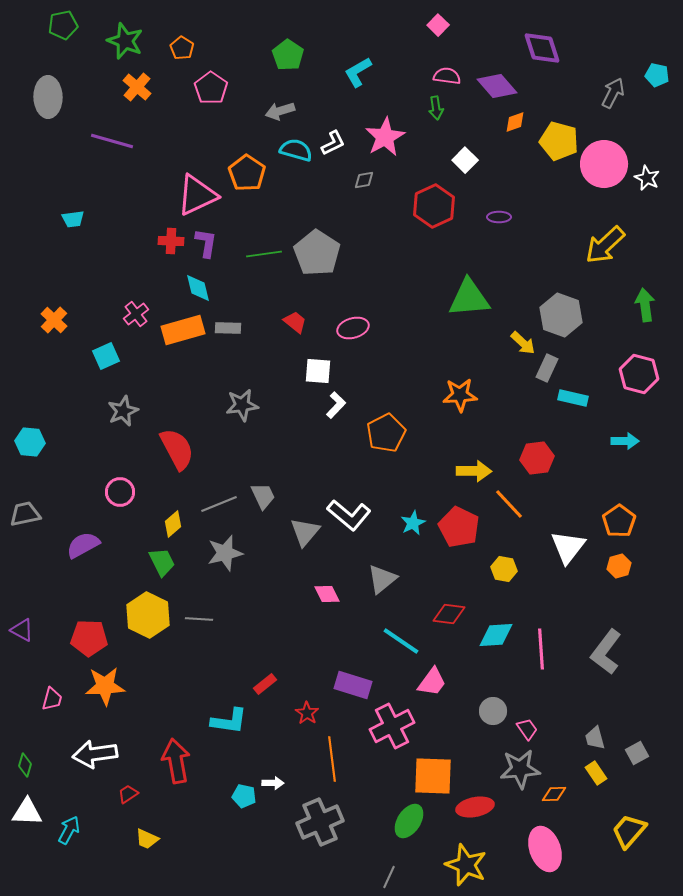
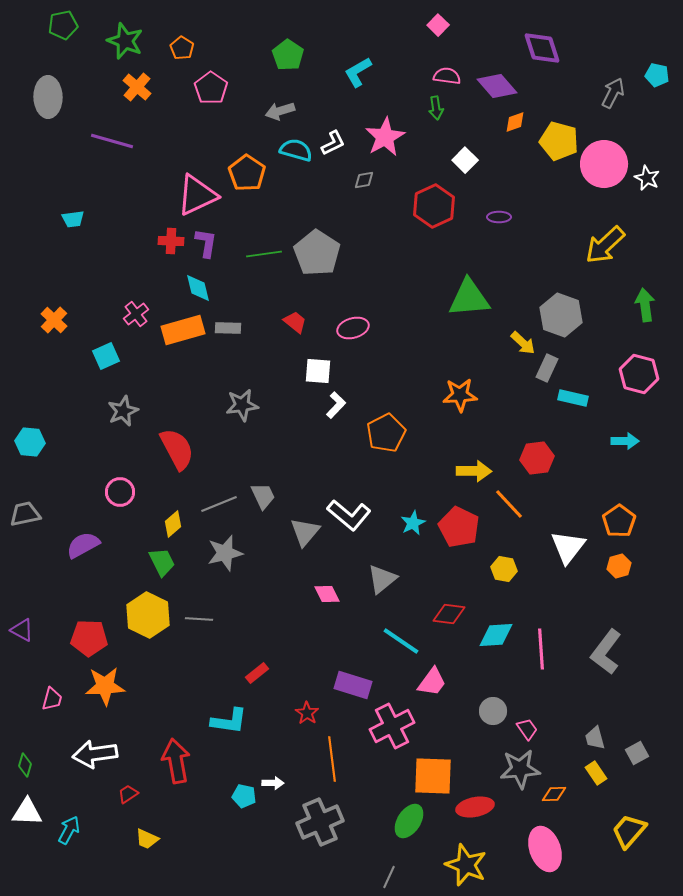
red rectangle at (265, 684): moved 8 px left, 11 px up
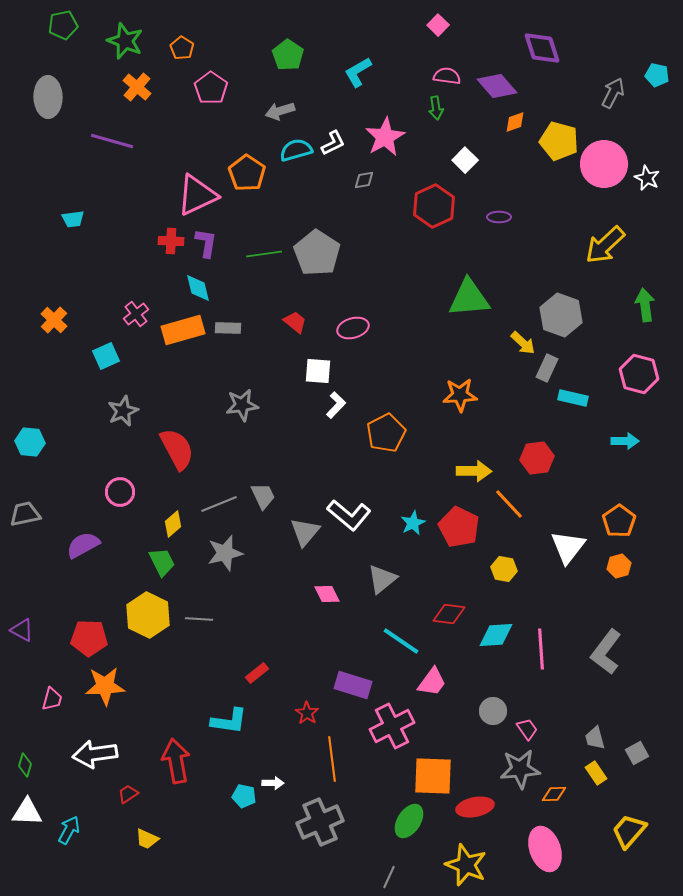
cyan semicircle at (296, 150): rotated 32 degrees counterclockwise
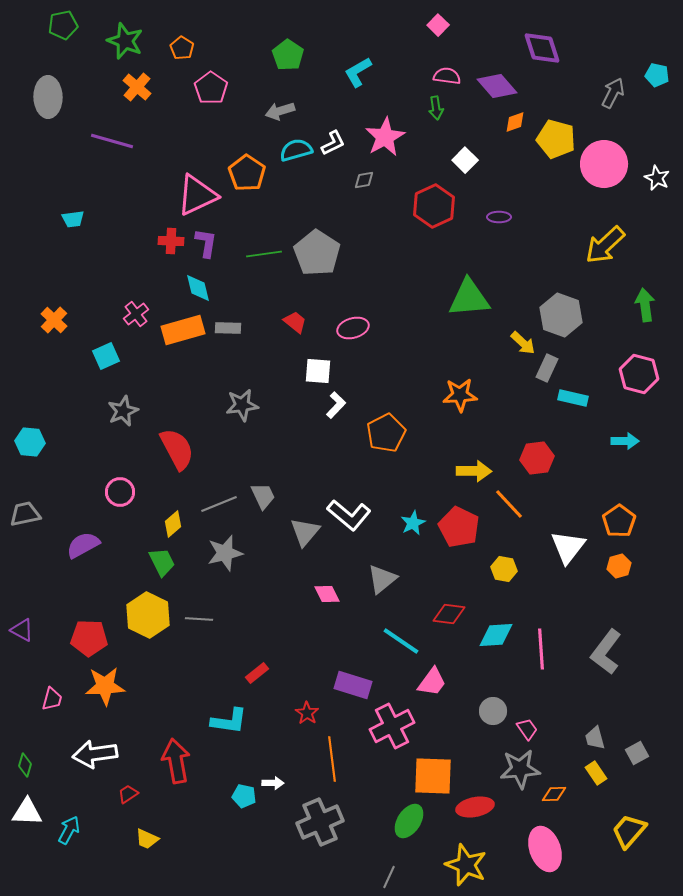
yellow pentagon at (559, 141): moved 3 px left, 2 px up
white star at (647, 178): moved 10 px right
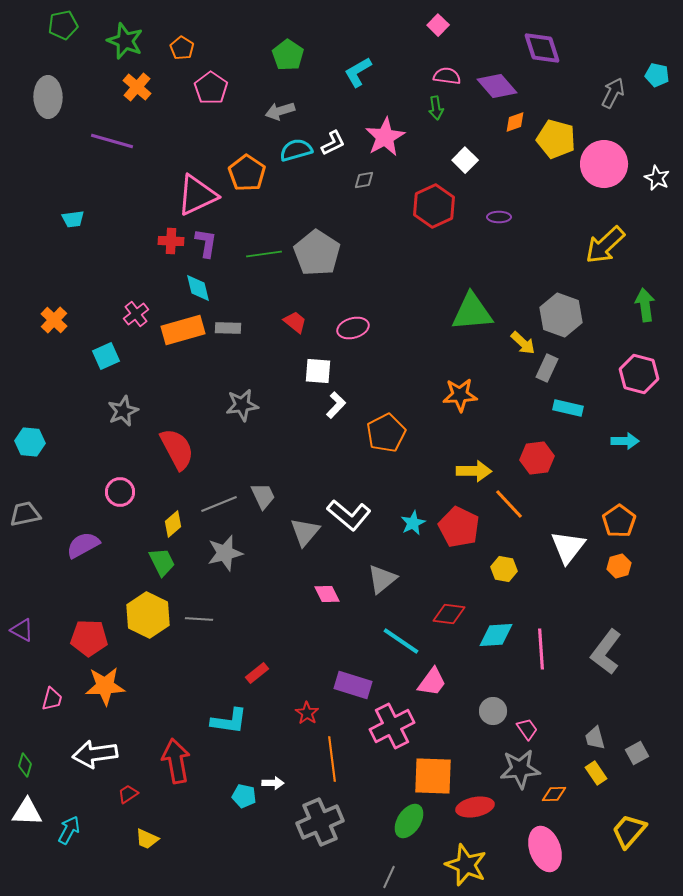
green triangle at (469, 298): moved 3 px right, 14 px down
cyan rectangle at (573, 398): moved 5 px left, 10 px down
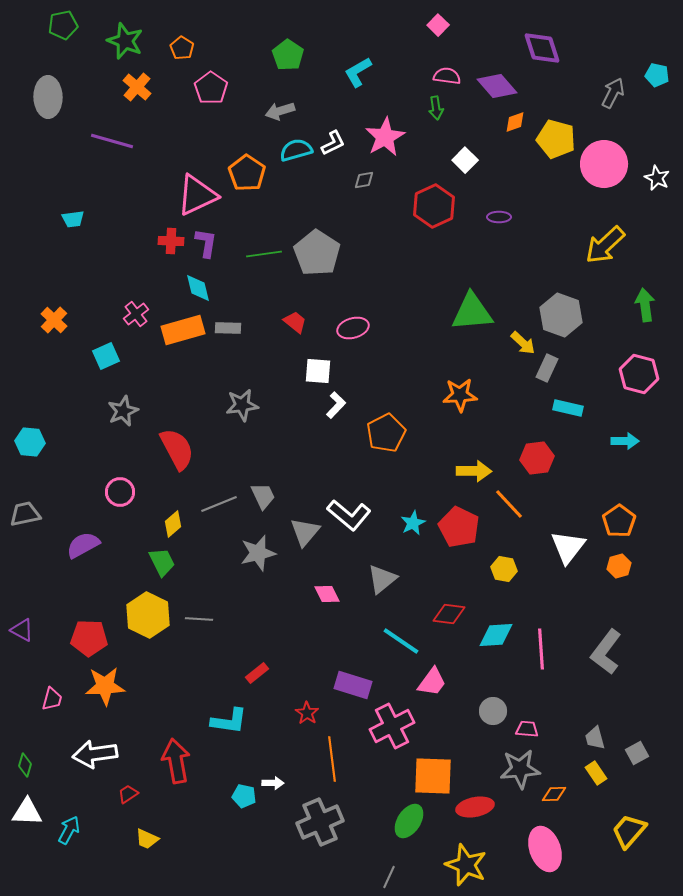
gray star at (225, 553): moved 33 px right
pink trapezoid at (527, 729): rotated 50 degrees counterclockwise
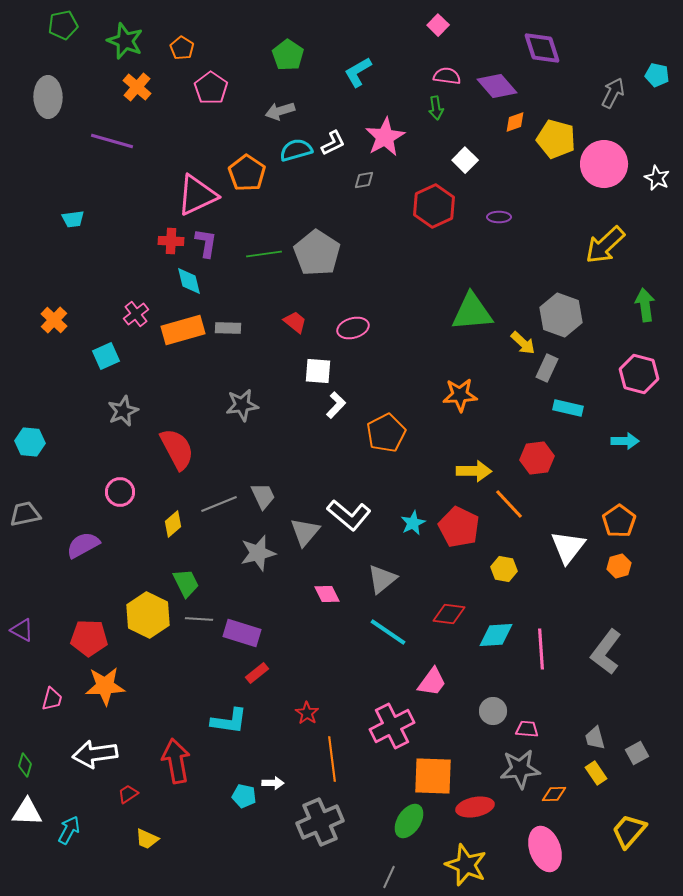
cyan diamond at (198, 288): moved 9 px left, 7 px up
green trapezoid at (162, 562): moved 24 px right, 21 px down
cyan line at (401, 641): moved 13 px left, 9 px up
purple rectangle at (353, 685): moved 111 px left, 52 px up
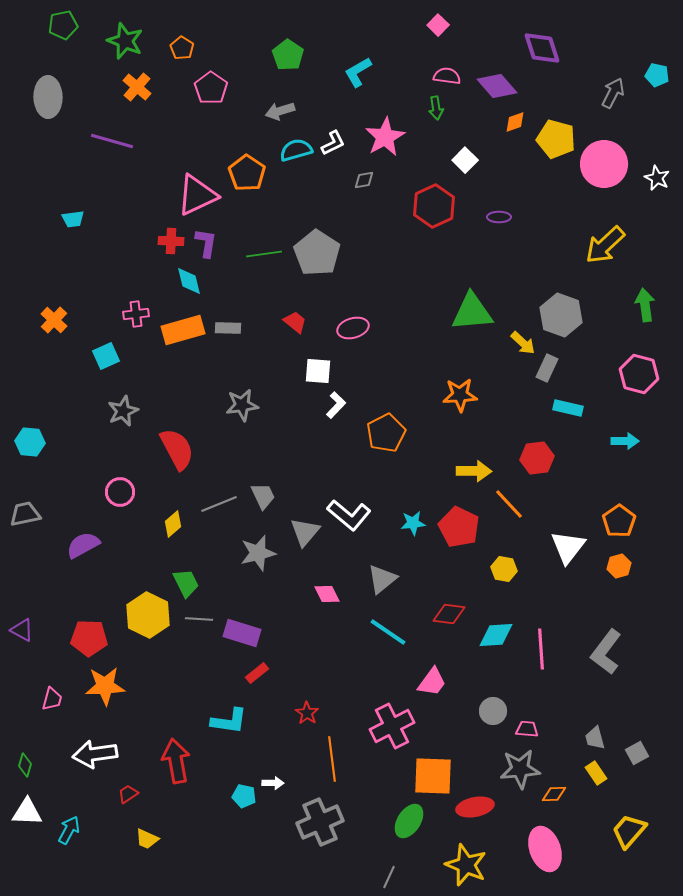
pink cross at (136, 314): rotated 30 degrees clockwise
cyan star at (413, 523): rotated 20 degrees clockwise
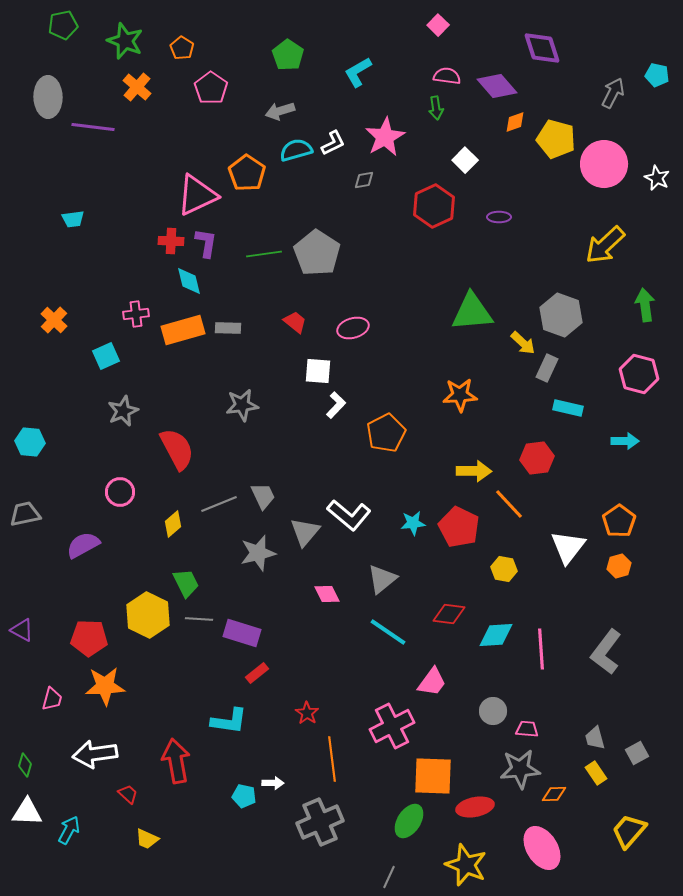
purple line at (112, 141): moved 19 px left, 14 px up; rotated 9 degrees counterclockwise
red trapezoid at (128, 794): rotated 75 degrees clockwise
pink ellipse at (545, 849): moved 3 px left, 1 px up; rotated 12 degrees counterclockwise
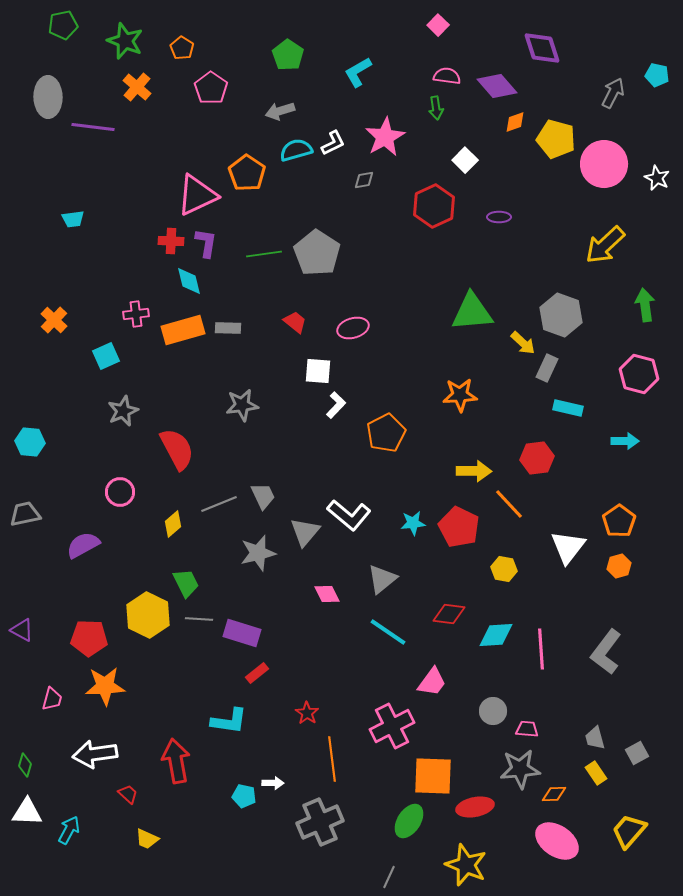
pink ellipse at (542, 848): moved 15 px right, 7 px up; rotated 24 degrees counterclockwise
